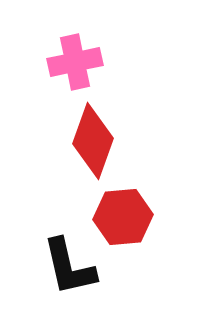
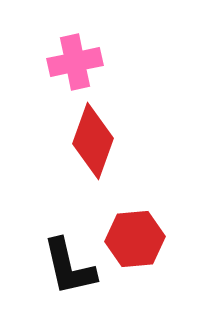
red hexagon: moved 12 px right, 22 px down
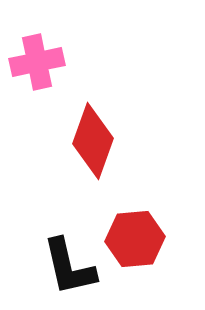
pink cross: moved 38 px left
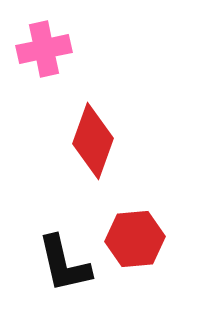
pink cross: moved 7 px right, 13 px up
black L-shape: moved 5 px left, 3 px up
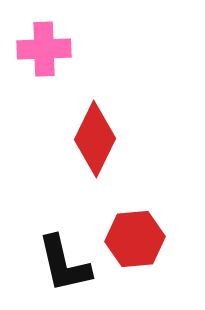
pink cross: rotated 10 degrees clockwise
red diamond: moved 2 px right, 2 px up; rotated 6 degrees clockwise
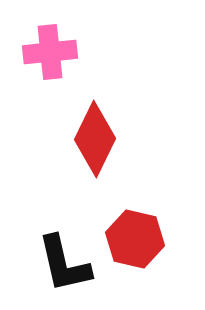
pink cross: moved 6 px right, 3 px down; rotated 4 degrees counterclockwise
red hexagon: rotated 18 degrees clockwise
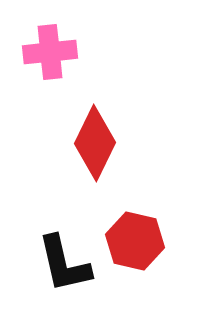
red diamond: moved 4 px down
red hexagon: moved 2 px down
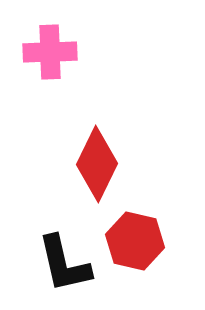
pink cross: rotated 4 degrees clockwise
red diamond: moved 2 px right, 21 px down
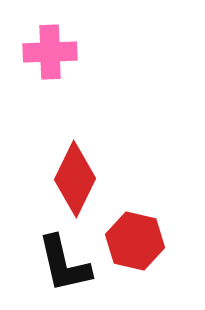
red diamond: moved 22 px left, 15 px down
